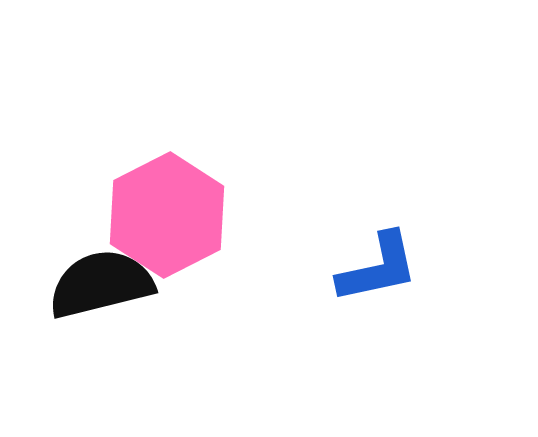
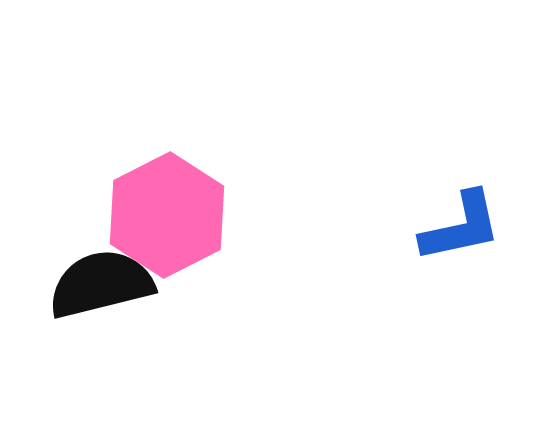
blue L-shape: moved 83 px right, 41 px up
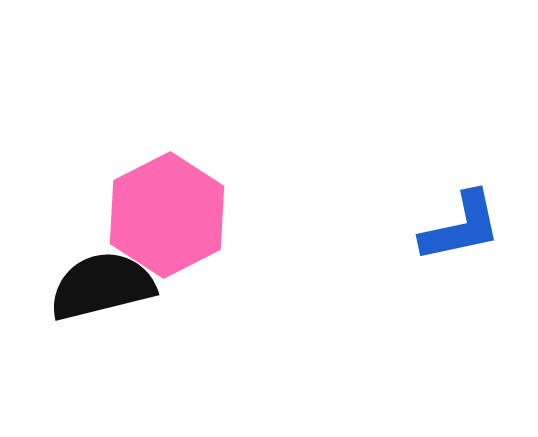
black semicircle: moved 1 px right, 2 px down
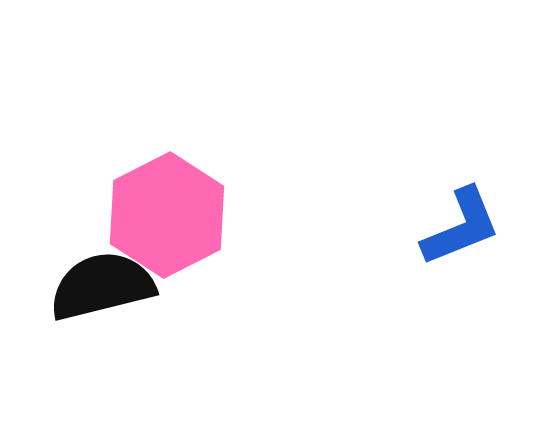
blue L-shape: rotated 10 degrees counterclockwise
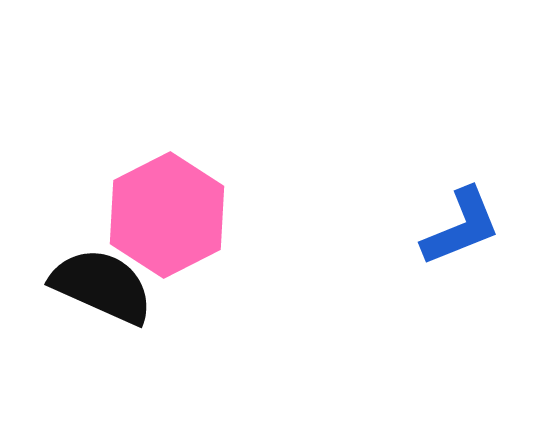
black semicircle: rotated 38 degrees clockwise
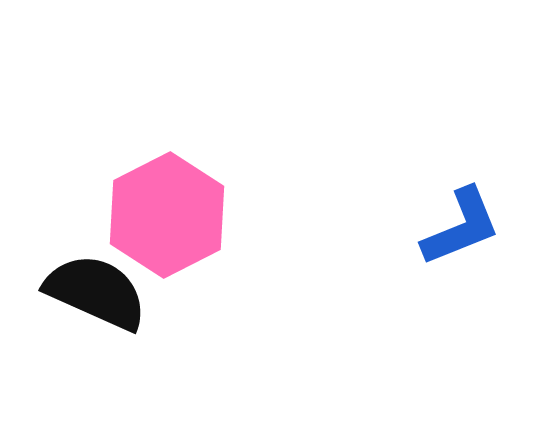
black semicircle: moved 6 px left, 6 px down
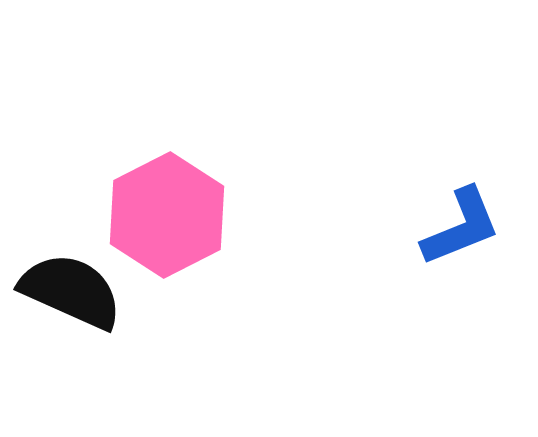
black semicircle: moved 25 px left, 1 px up
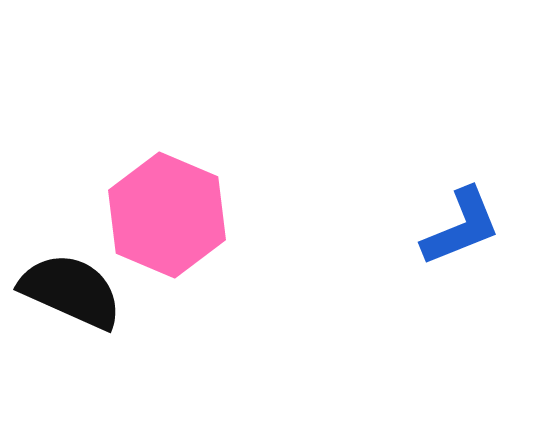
pink hexagon: rotated 10 degrees counterclockwise
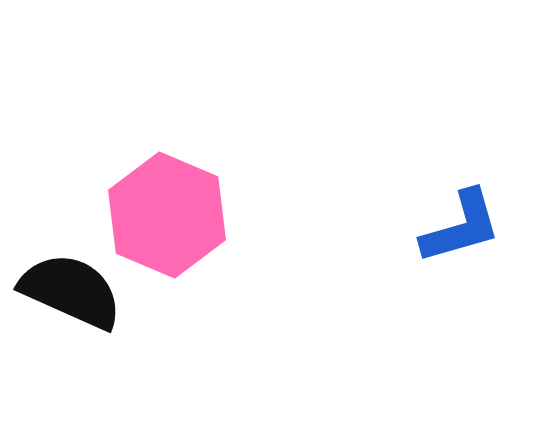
blue L-shape: rotated 6 degrees clockwise
